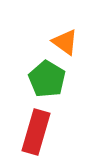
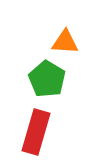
orange triangle: rotated 32 degrees counterclockwise
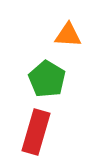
orange triangle: moved 3 px right, 7 px up
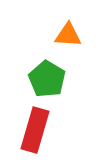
red rectangle: moved 1 px left, 2 px up
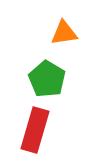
orange triangle: moved 4 px left, 2 px up; rotated 12 degrees counterclockwise
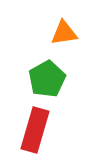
green pentagon: rotated 12 degrees clockwise
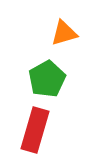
orange triangle: rotated 8 degrees counterclockwise
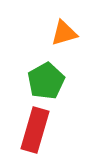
green pentagon: moved 1 px left, 2 px down
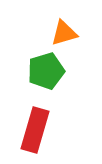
green pentagon: moved 10 px up; rotated 12 degrees clockwise
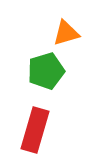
orange triangle: moved 2 px right
